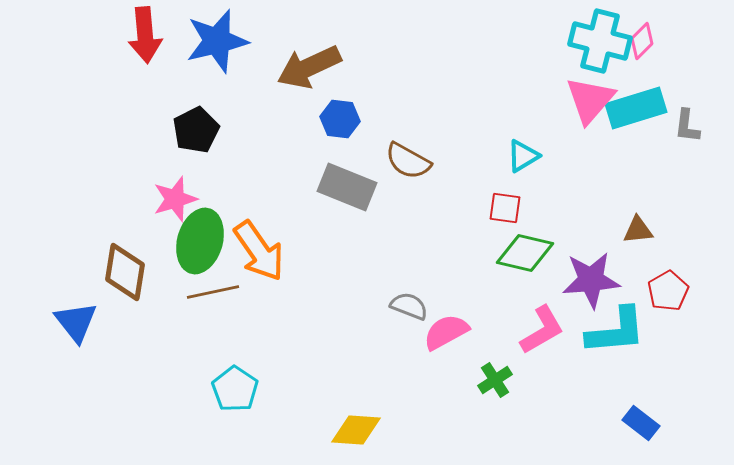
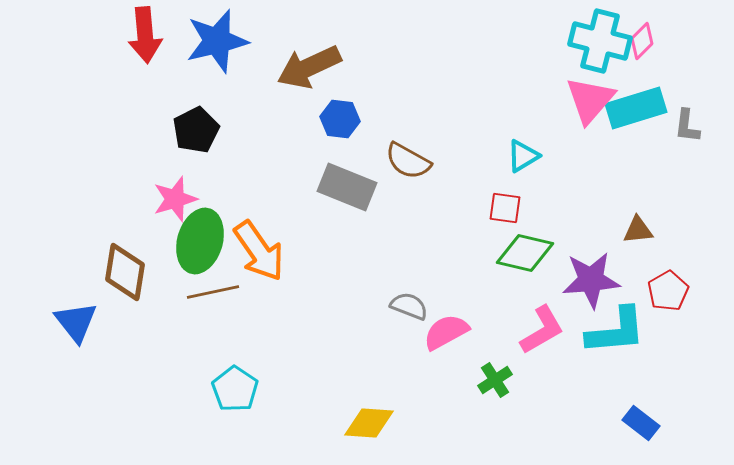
yellow diamond: moved 13 px right, 7 px up
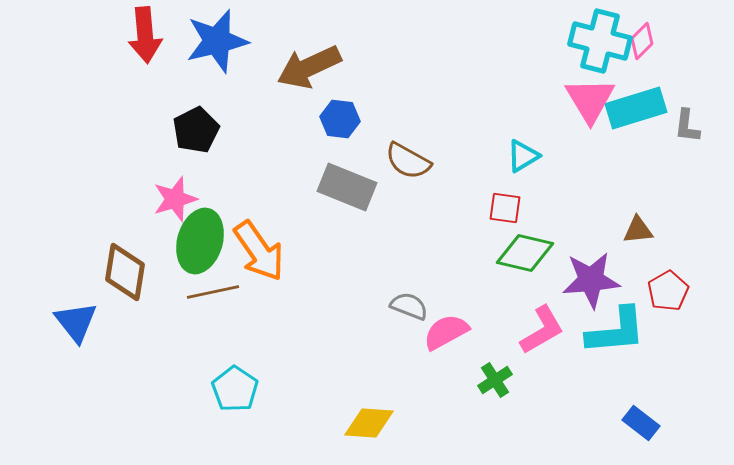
pink triangle: rotated 12 degrees counterclockwise
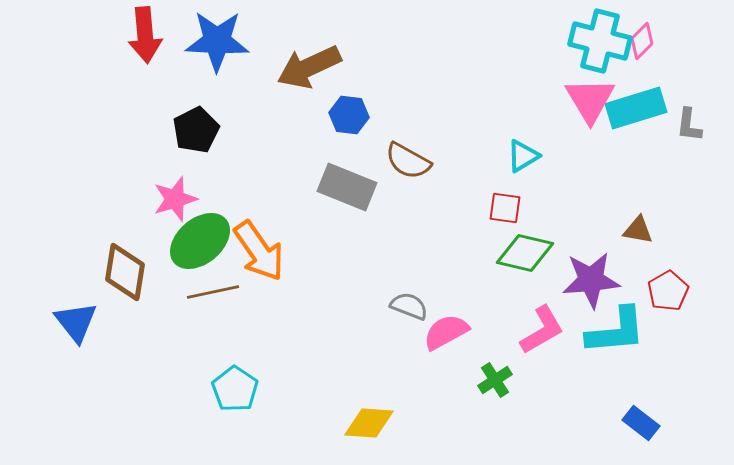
blue star: rotated 16 degrees clockwise
blue hexagon: moved 9 px right, 4 px up
gray L-shape: moved 2 px right, 1 px up
brown triangle: rotated 16 degrees clockwise
green ellipse: rotated 34 degrees clockwise
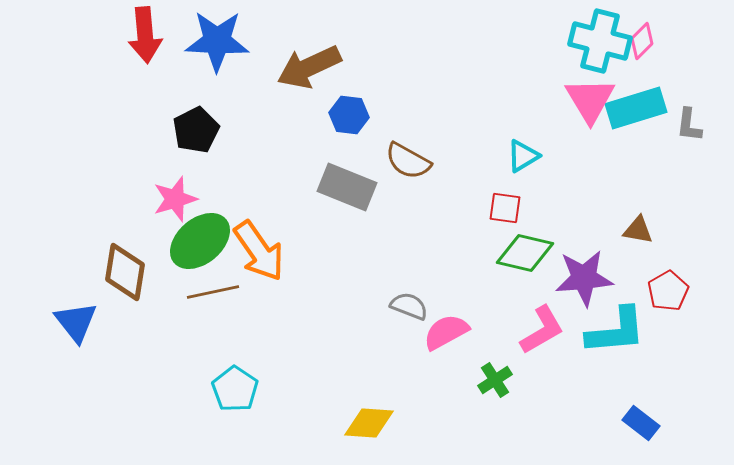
purple star: moved 7 px left, 2 px up
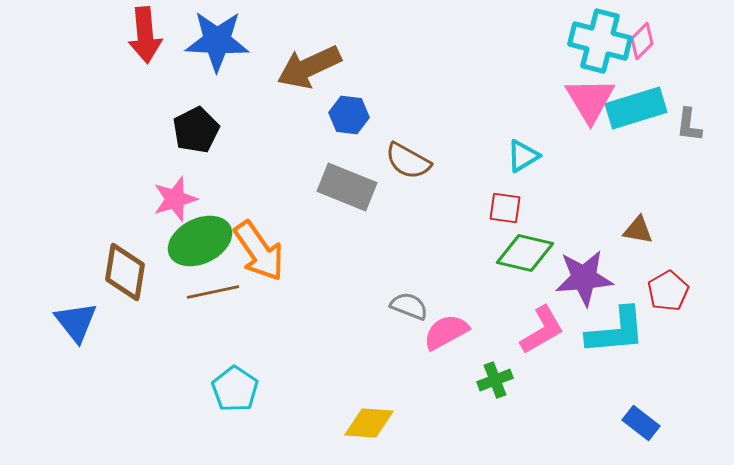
green ellipse: rotated 14 degrees clockwise
green cross: rotated 12 degrees clockwise
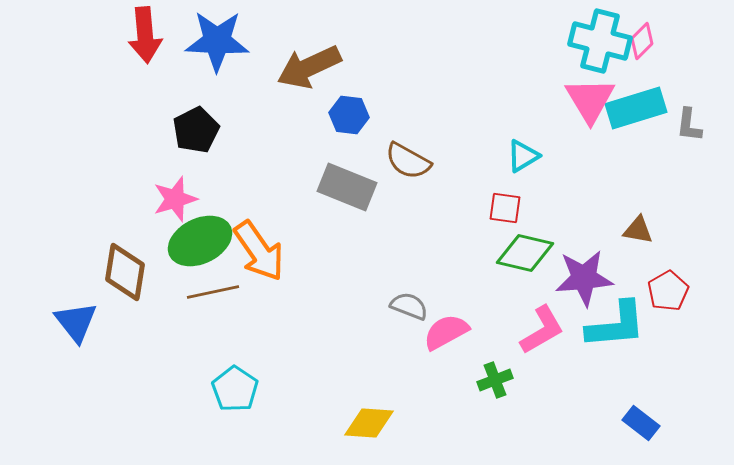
cyan L-shape: moved 6 px up
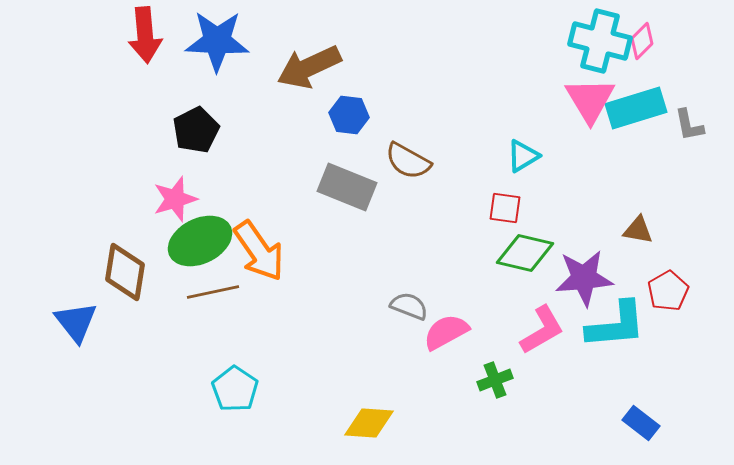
gray L-shape: rotated 18 degrees counterclockwise
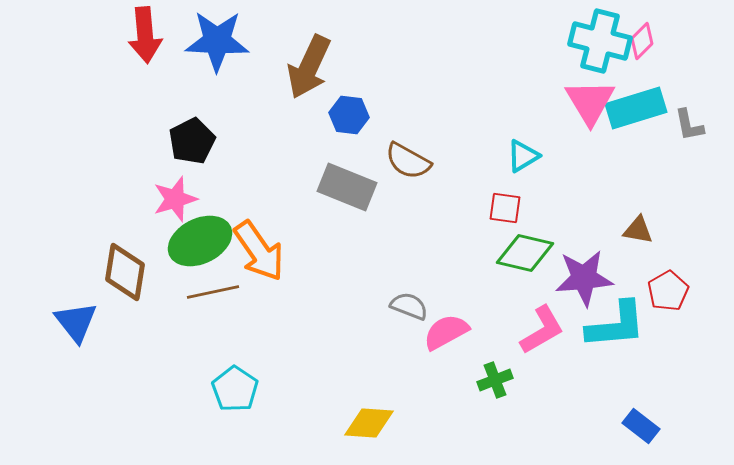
brown arrow: rotated 40 degrees counterclockwise
pink triangle: moved 2 px down
black pentagon: moved 4 px left, 11 px down
blue rectangle: moved 3 px down
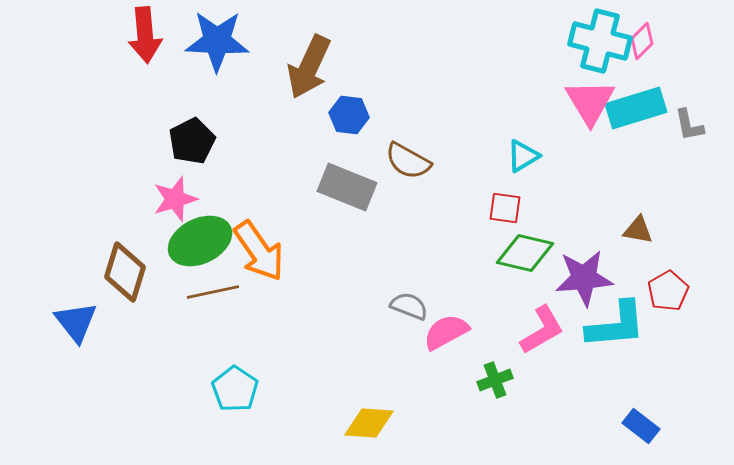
brown diamond: rotated 8 degrees clockwise
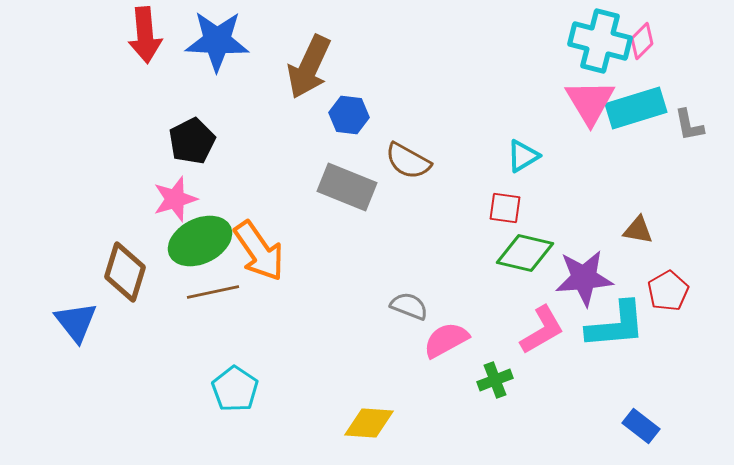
pink semicircle: moved 8 px down
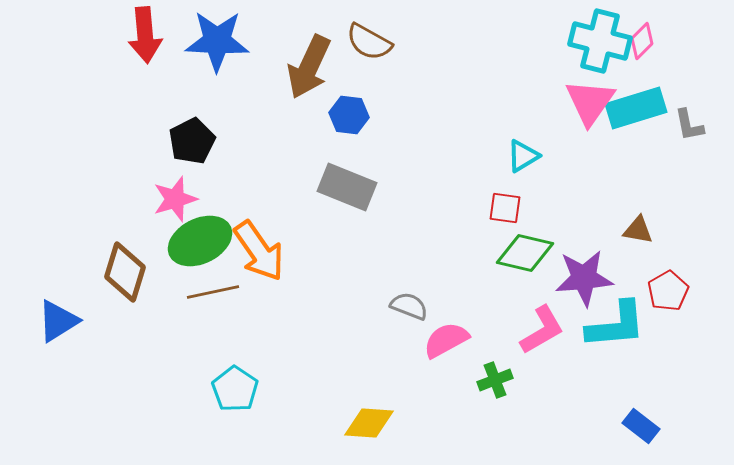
pink triangle: rotated 6 degrees clockwise
brown semicircle: moved 39 px left, 119 px up
blue triangle: moved 18 px left, 1 px up; rotated 36 degrees clockwise
